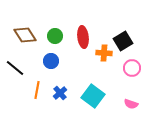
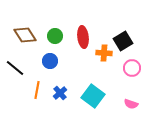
blue circle: moved 1 px left
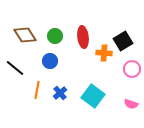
pink circle: moved 1 px down
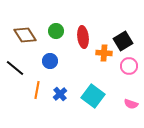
green circle: moved 1 px right, 5 px up
pink circle: moved 3 px left, 3 px up
blue cross: moved 1 px down
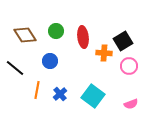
pink semicircle: rotated 40 degrees counterclockwise
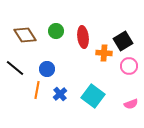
blue circle: moved 3 px left, 8 px down
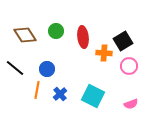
cyan square: rotated 10 degrees counterclockwise
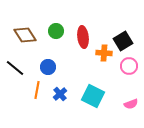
blue circle: moved 1 px right, 2 px up
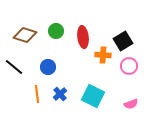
brown diamond: rotated 40 degrees counterclockwise
orange cross: moved 1 px left, 2 px down
black line: moved 1 px left, 1 px up
orange line: moved 4 px down; rotated 18 degrees counterclockwise
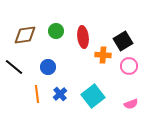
brown diamond: rotated 25 degrees counterclockwise
cyan square: rotated 25 degrees clockwise
